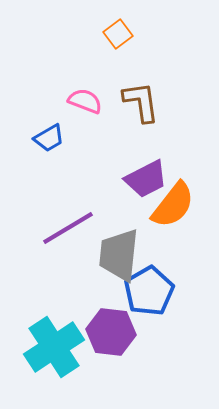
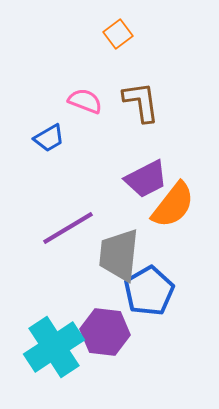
purple hexagon: moved 6 px left
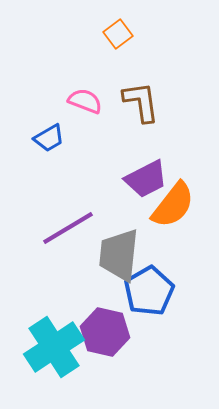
purple hexagon: rotated 6 degrees clockwise
